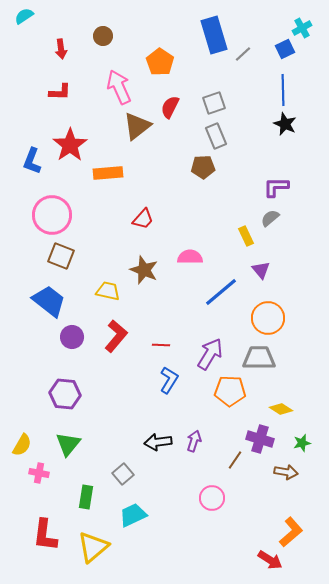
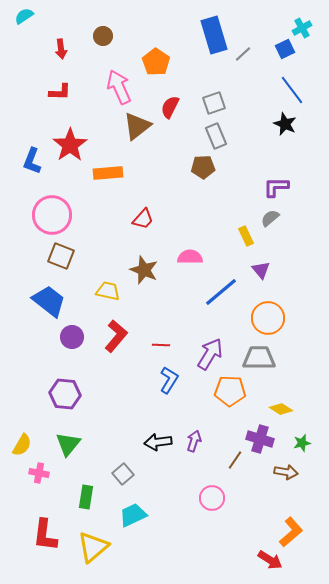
orange pentagon at (160, 62): moved 4 px left
blue line at (283, 90): moved 9 px right; rotated 36 degrees counterclockwise
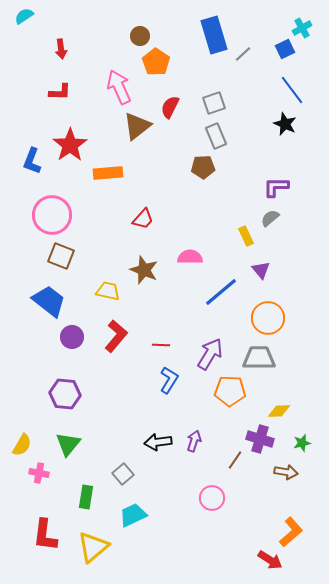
brown circle at (103, 36): moved 37 px right
yellow diamond at (281, 409): moved 2 px left, 2 px down; rotated 35 degrees counterclockwise
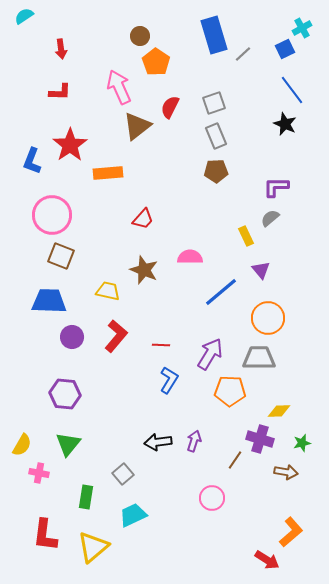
brown pentagon at (203, 167): moved 13 px right, 4 px down
blue trapezoid at (49, 301): rotated 36 degrees counterclockwise
red arrow at (270, 560): moved 3 px left
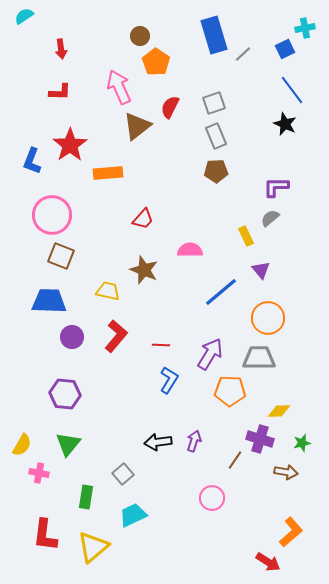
cyan cross at (302, 28): moved 3 px right; rotated 18 degrees clockwise
pink semicircle at (190, 257): moved 7 px up
red arrow at (267, 560): moved 1 px right, 2 px down
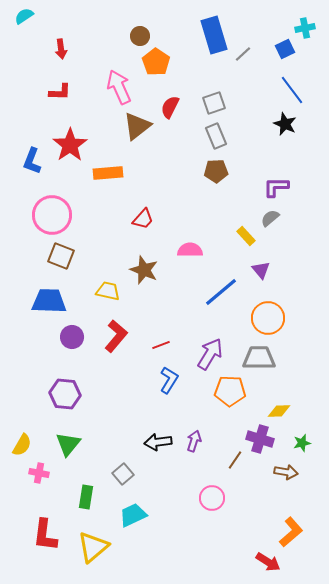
yellow rectangle at (246, 236): rotated 18 degrees counterclockwise
red line at (161, 345): rotated 24 degrees counterclockwise
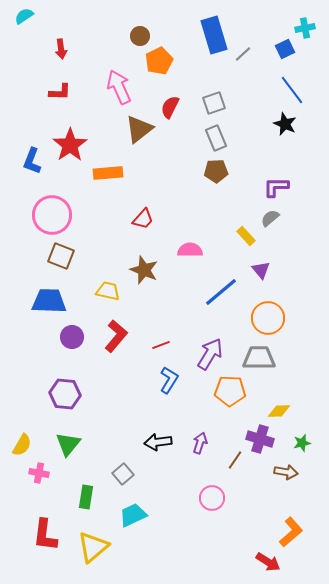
orange pentagon at (156, 62): moved 3 px right, 1 px up; rotated 12 degrees clockwise
brown triangle at (137, 126): moved 2 px right, 3 px down
gray rectangle at (216, 136): moved 2 px down
purple arrow at (194, 441): moved 6 px right, 2 px down
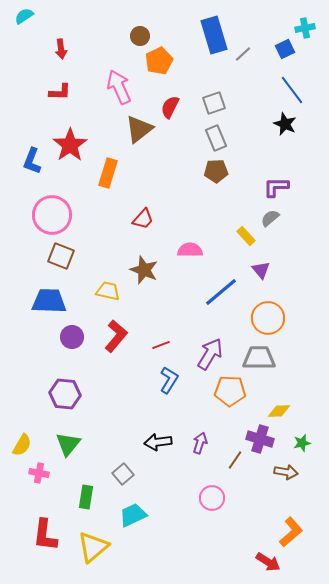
orange rectangle at (108, 173): rotated 68 degrees counterclockwise
